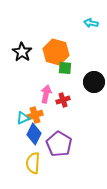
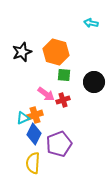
black star: rotated 18 degrees clockwise
green square: moved 1 px left, 7 px down
pink arrow: rotated 114 degrees clockwise
purple pentagon: rotated 20 degrees clockwise
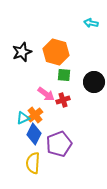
orange cross: rotated 21 degrees counterclockwise
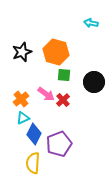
red cross: rotated 24 degrees counterclockwise
orange cross: moved 14 px left, 16 px up
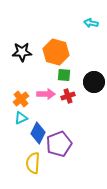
black star: rotated 18 degrees clockwise
pink arrow: rotated 36 degrees counterclockwise
red cross: moved 5 px right, 4 px up; rotated 24 degrees clockwise
cyan triangle: moved 2 px left
blue diamond: moved 4 px right, 1 px up
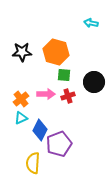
blue diamond: moved 2 px right, 3 px up
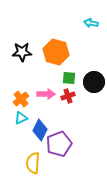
green square: moved 5 px right, 3 px down
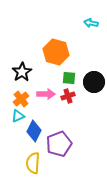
black star: moved 20 px down; rotated 30 degrees counterclockwise
cyan triangle: moved 3 px left, 2 px up
blue diamond: moved 6 px left, 1 px down
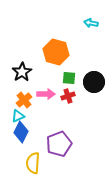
orange cross: moved 3 px right, 1 px down
blue diamond: moved 13 px left, 1 px down
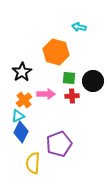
cyan arrow: moved 12 px left, 4 px down
black circle: moved 1 px left, 1 px up
red cross: moved 4 px right; rotated 16 degrees clockwise
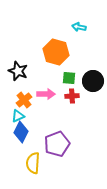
black star: moved 4 px left, 1 px up; rotated 18 degrees counterclockwise
purple pentagon: moved 2 px left
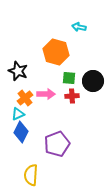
orange cross: moved 1 px right, 2 px up
cyan triangle: moved 2 px up
yellow semicircle: moved 2 px left, 12 px down
